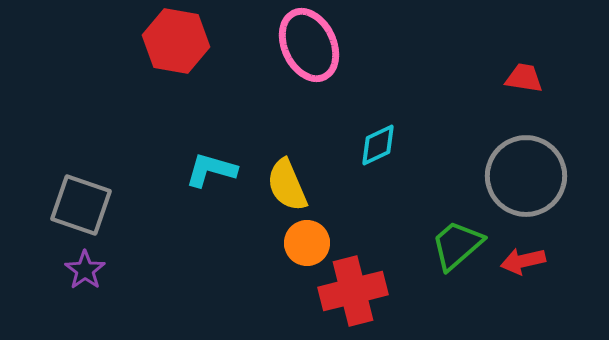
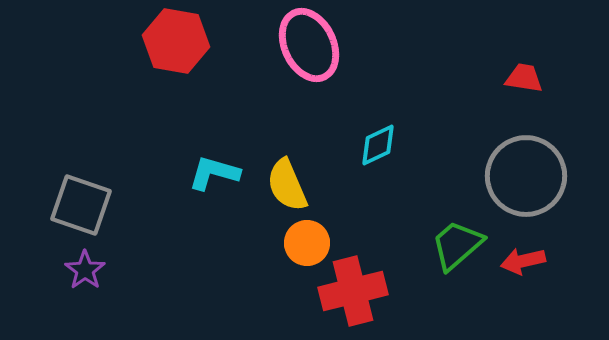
cyan L-shape: moved 3 px right, 3 px down
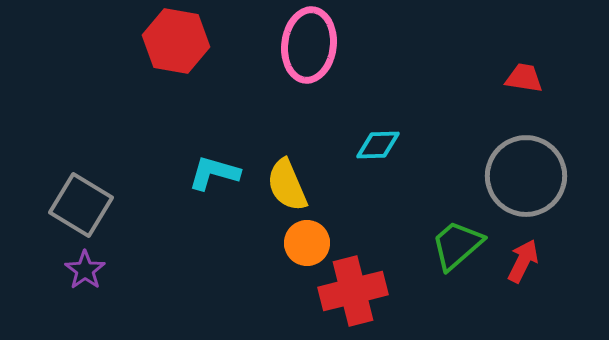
pink ellipse: rotated 32 degrees clockwise
cyan diamond: rotated 24 degrees clockwise
gray square: rotated 12 degrees clockwise
red arrow: rotated 129 degrees clockwise
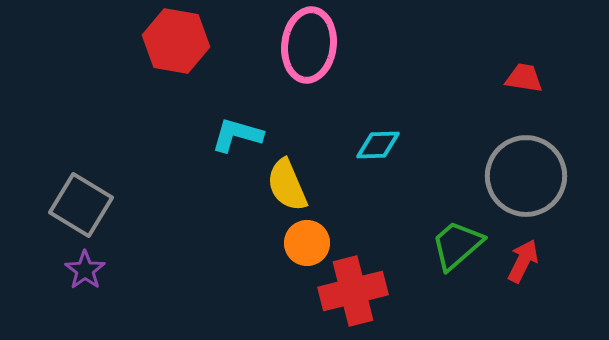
cyan L-shape: moved 23 px right, 38 px up
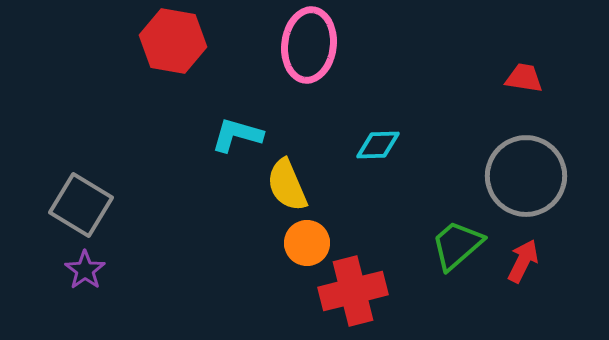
red hexagon: moved 3 px left
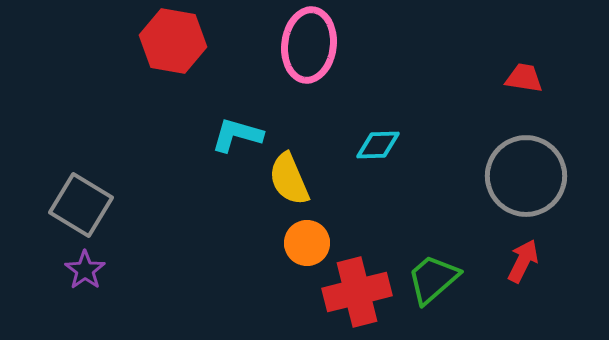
yellow semicircle: moved 2 px right, 6 px up
green trapezoid: moved 24 px left, 34 px down
red cross: moved 4 px right, 1 px down
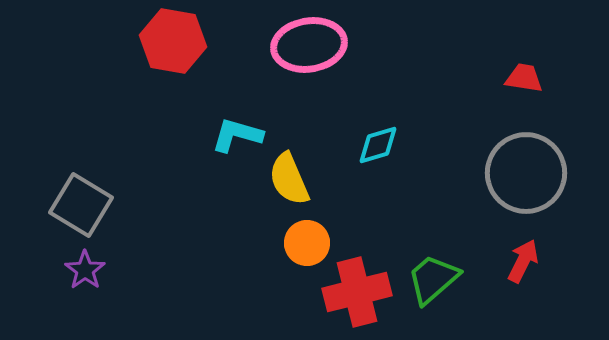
pink ellipse: rotated 74 degrees clockwise
cyan diamond: rotated 15 degrees counterclockwise
gray circle: moved 3 px up
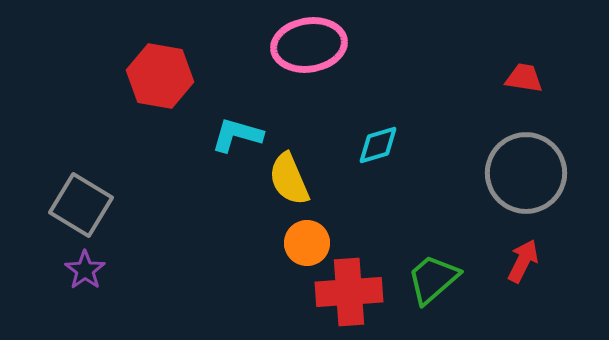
red hexagon: moved 13 px left, 35 px down
red cross: moved 8 px left; rotated 10 degrees clockwise
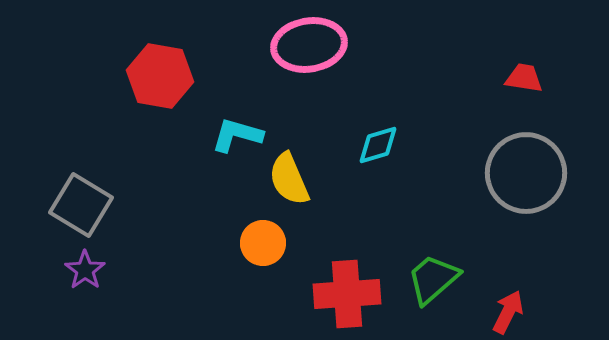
orange circle: moved 44 px left
red arrow: moved 15 px left, 51 px down
red cross: moved 2 px left, 2 px down
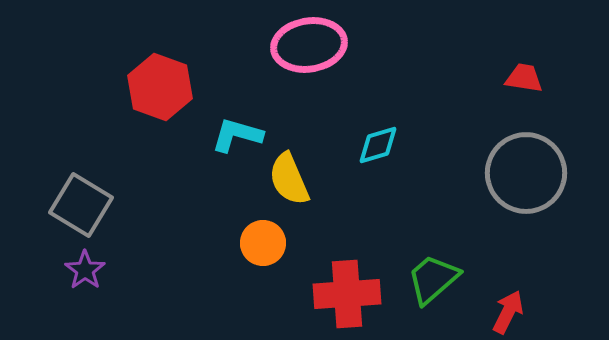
red hexagon: moved 11 px down; rotated 10 degrees clockwise
